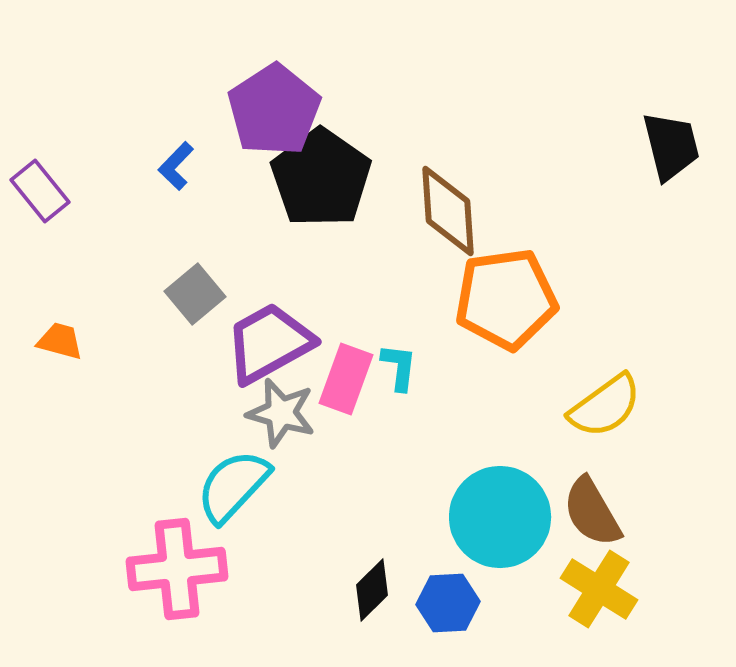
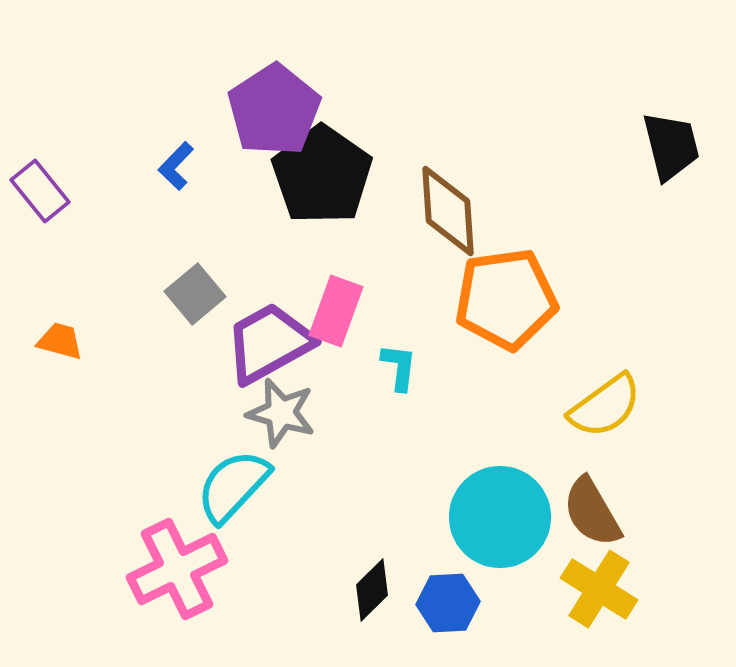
black pentagon: moved 1 px right, 3 px up
pink rectangle: moved 10 px left, 68 px up
pink cross: rotated 20 degrees counterclockwise
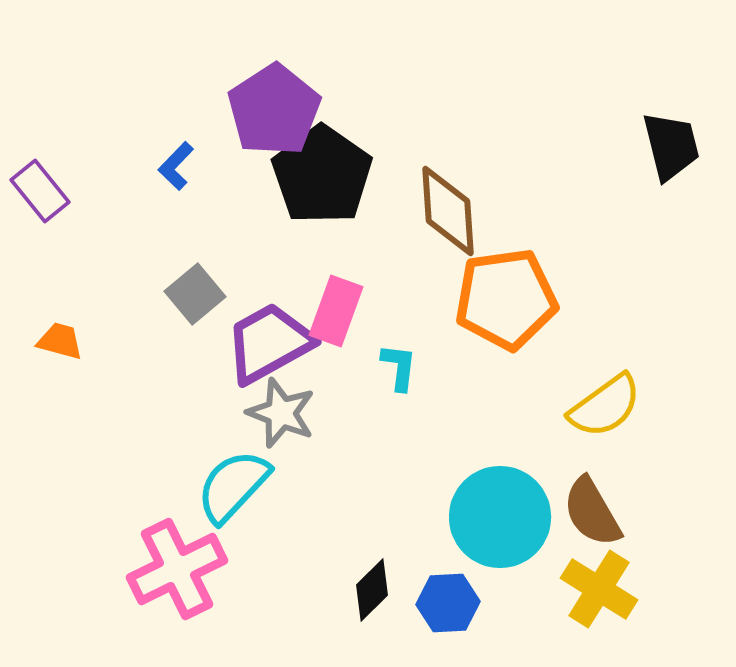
gray star: rotated 6 degrees clockwise
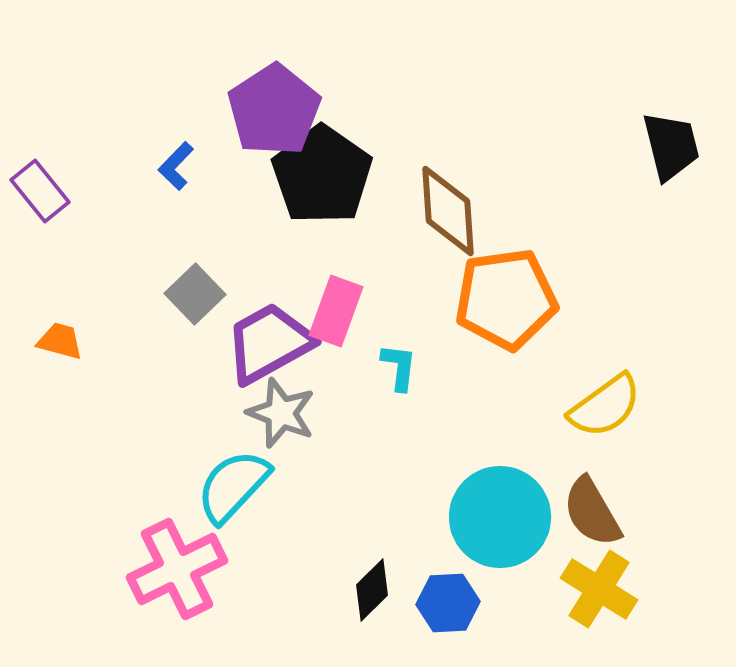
gray square: rotated 4 degrees counterclockwise
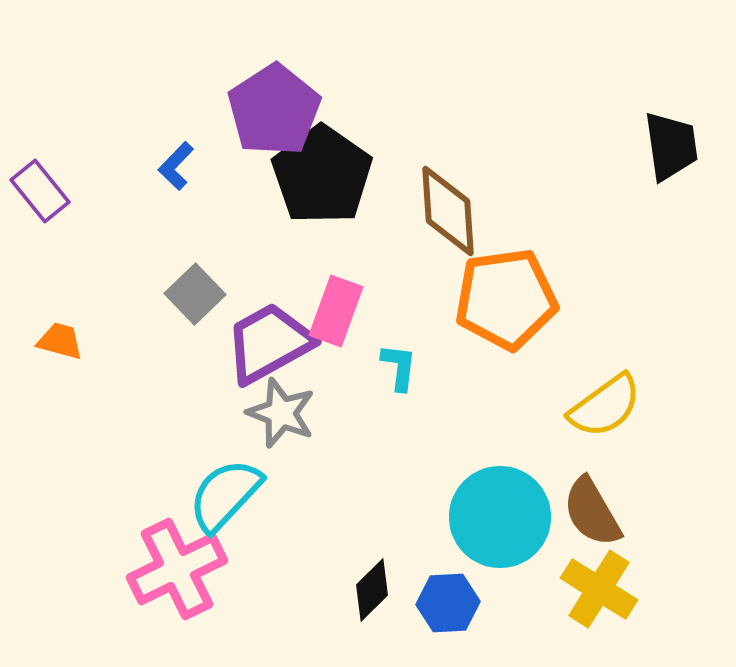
black trapezoid: rotated 6 degrees clockwise
cyan semicircle: moved 8 px left, 9 px down
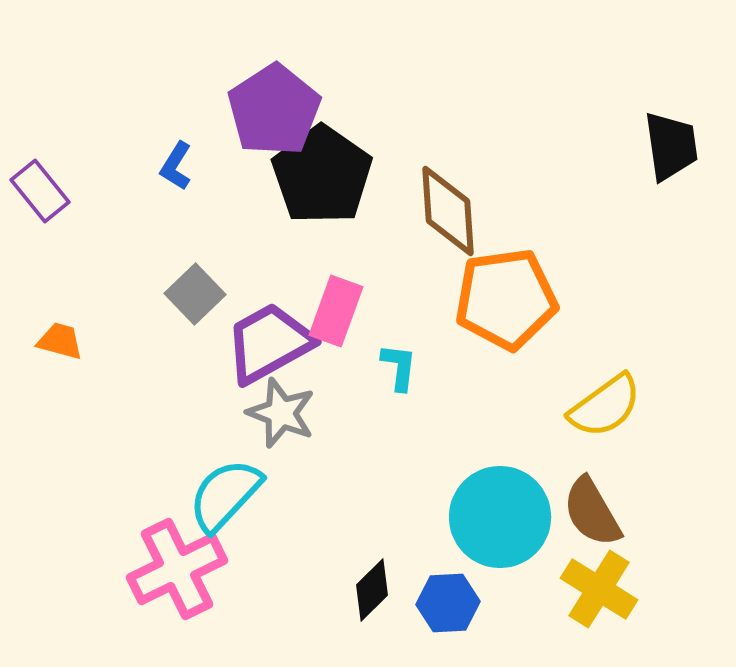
blue L-shape: rotated 12 degrees counterclockwise
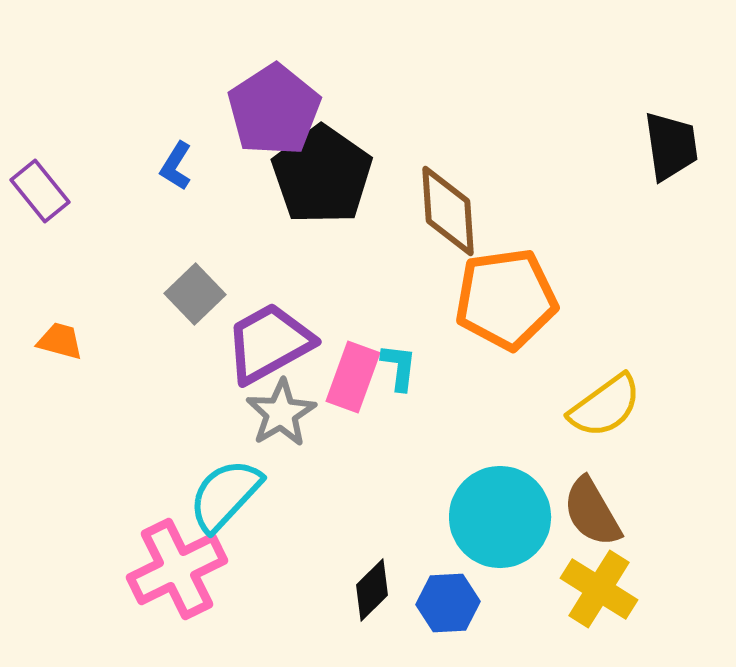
pink rectangle: moved 17 px right, 66 px down
gray star: rotated 20 degrees clockwise
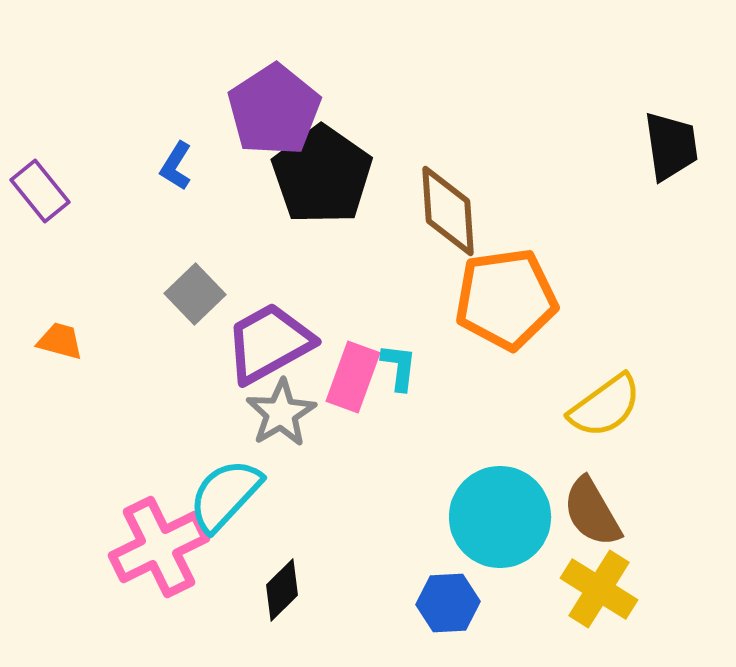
pink cross: moved 18 px left, 22 px up
black diamond: moved 90 px left
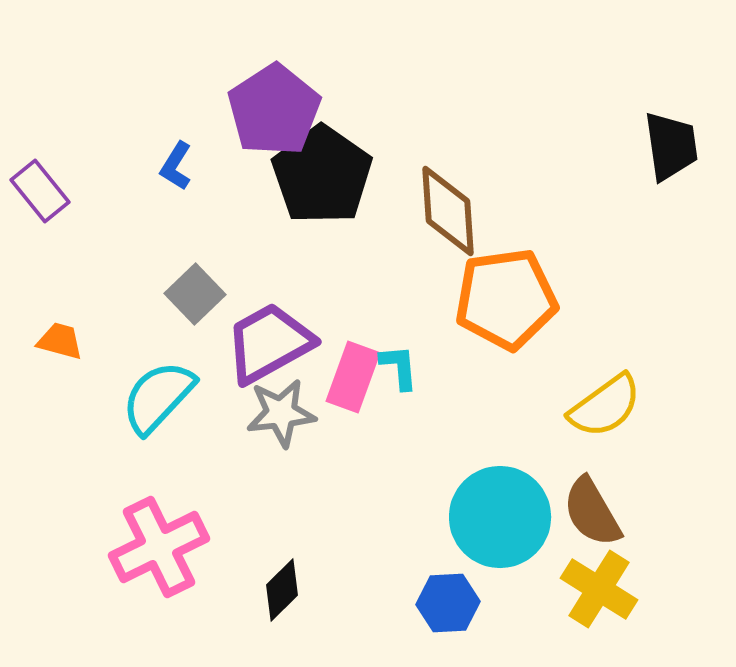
cyan L-shape: rotated 12 degrees counterclockwise
gray star: rotated 24 degrees clockwise
cyan semicircle: moved 67 px left, 98 px up
